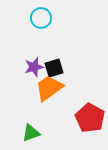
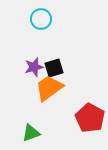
cyan circle: moved 1 px down
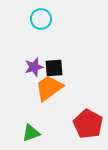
black square: rotated 12 degrees clockwise
red pentagon: moved 2 px left, 6 px down
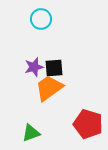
red pentagon: rotated 12 degrees counterclockwise
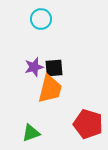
orange trapezoid: moved 1 px right, 1 px down; rotated 140 degrees clockwise
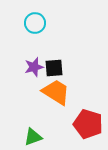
cyan circle: moved 6 px left, 4 px down
orange trapezoid: moved 6 px right, 3 px down; rotated 72 degrees counterclockwise
green triangle: moved 2 px right, 4 px down
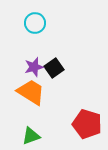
black square: rotated 30 degrees counterclockwise
orange trapezoid: moved 25 px left
red pentagon: moved 1 px left
green triangle: moved 2 px left, 1 px up
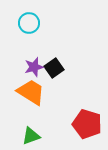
cyan circle: moved 6 px left
